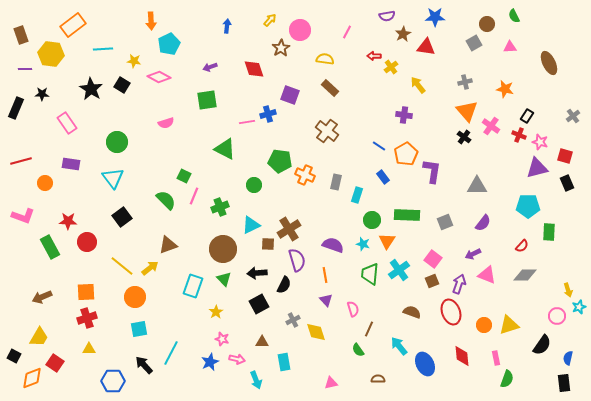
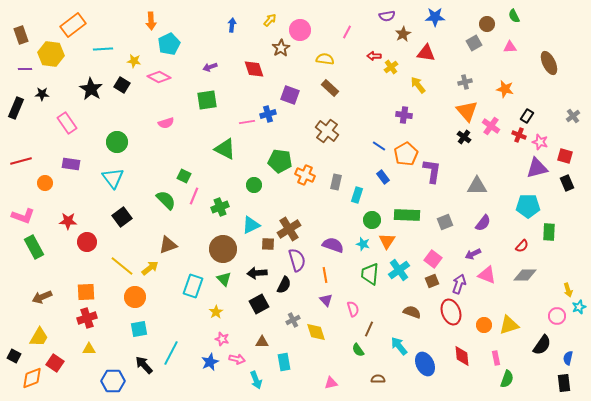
blue arrow at (227, 26): moved 5 px right, 1 px up
red triangle at (426, 47): moved 6 px down
green rectangle at (50, 247): moved 16 px left
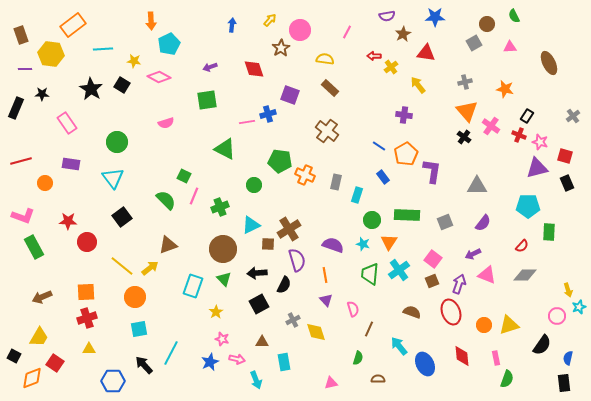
orange triangle at (387, 241): moved 2 px right, 1 px down
green semicircle at (358, 350): moved 8 px down; rotated 128 degrees counterclockwise
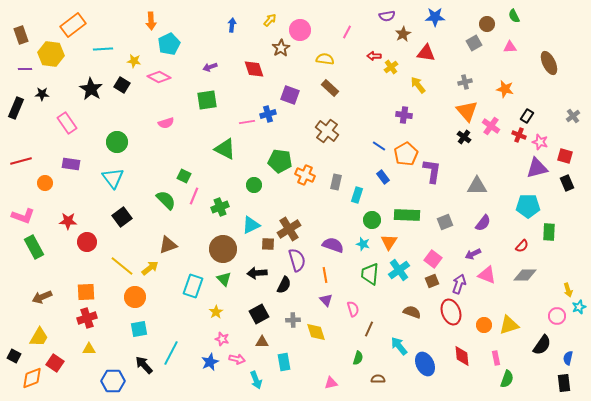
black square at (259, 304): moved 10 px down
gray cross at (293, 320): rotated 24 degrees clockwise
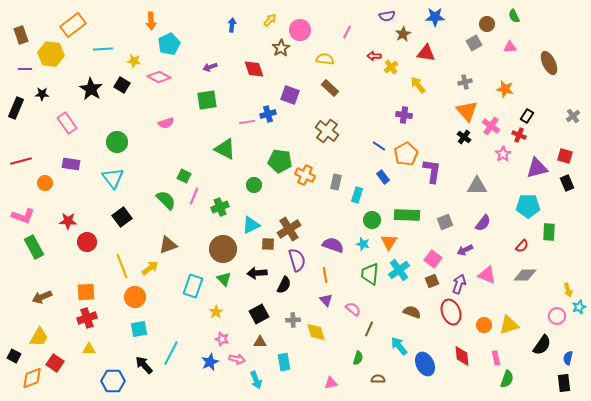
pink star at (540, 142): moved 37 px left, 12 px down; rotated 21 degrees clockwise
purple arrow at (473, 254): moved 8 px left, 4 px up
yellow line at (122, 266): rotated 30 degrees clockwise
pink semicircle at (353, 309): rotated 35 degrees counterclockwise
brown triangle at (262, 342): moved 2 px left
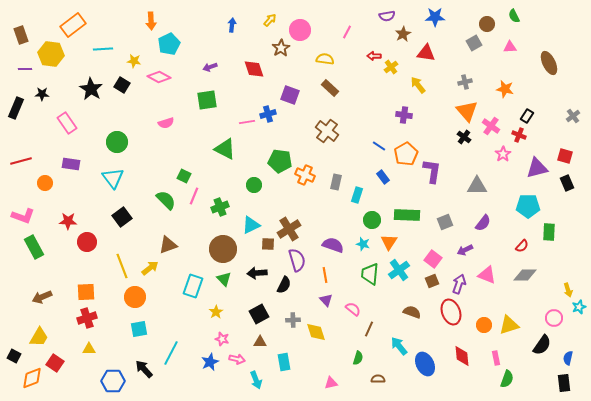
pink circle at (557, 316): moved 3 px left, 2 px down
black arrow at (144, 365): moved 4 px down
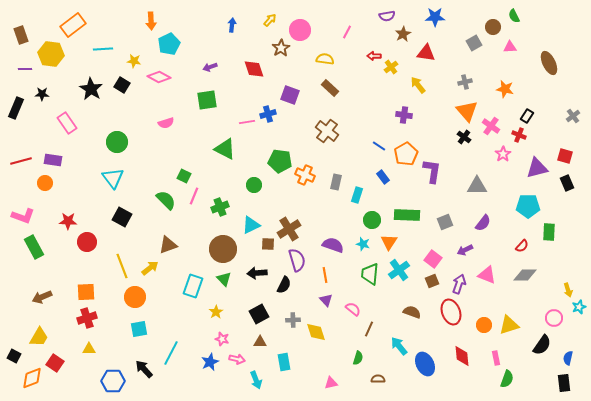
brown circle at (487, 24): moved 6 px right, 3 px down
purple rectangle at (71, 164): moved 18 px left, 4 px up
black square at (122, 217): rotated 24 degrees counterclockwise
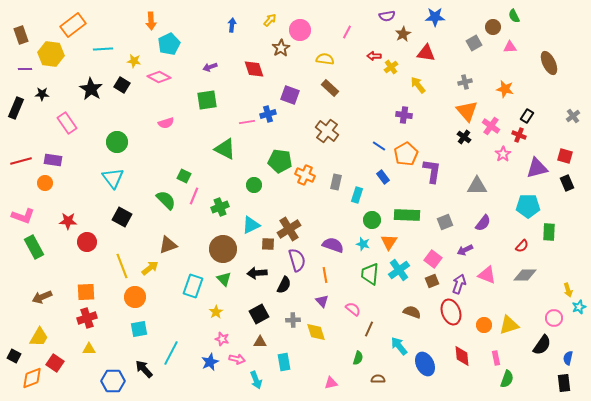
purple triangle at (326, 300): moved 4 px left, 1 px down
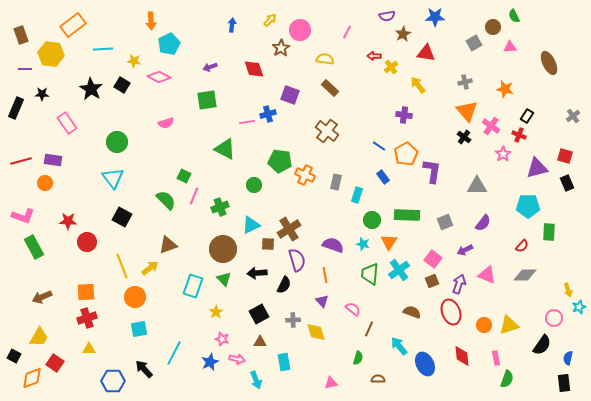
cyan line at (171, 353): moved 3 px right
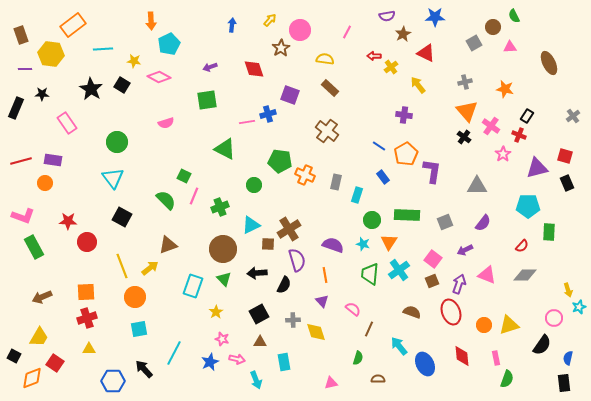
red triangle at (426, 53): rotated 18 degrees clockwise
